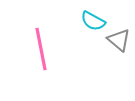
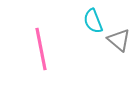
cyan semicircle: rotated 40 degrees clockwise
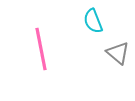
gray triangle: moved 1 px left, 13 px down
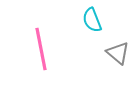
cyan semicircle: moved 1 px left, 1 px up
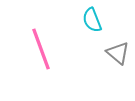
pink line: rotated 9 degrees counterclockwise
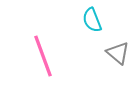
pink line: moved 2 px right, 7 px down
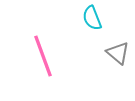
cyan semicircle: moved 2 px up
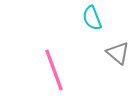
pink line: moved 11 px right, 14 px down
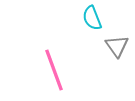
gray triangle: moved 1 px left, 7 px up; rotated 15 degrees clockwise
